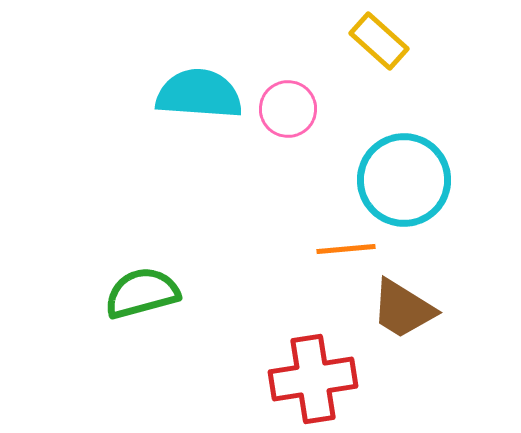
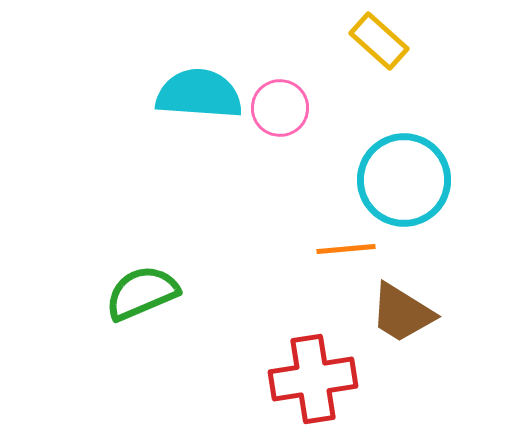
pink circle: moved 8 px left, 1 px up
green semicircle: rotated 8 degrees counterclockwise
brown trapezoid: moved 1 px left, 4 px down
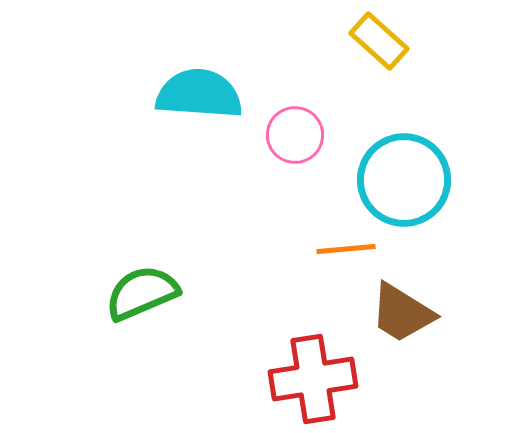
pink circle: moved 15 px right, 27 px down
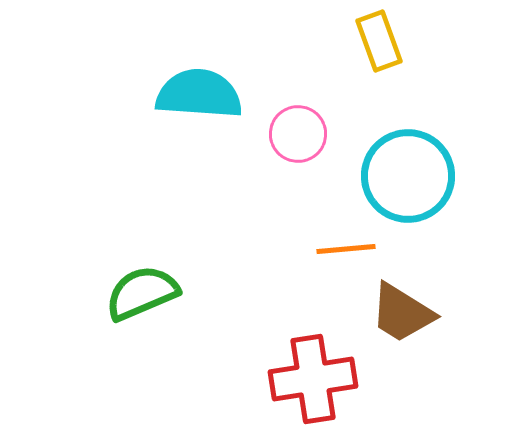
yellow rectangle: rotated 28 degrees clockwise
pink circle: moved 3 px right, 1 px up
cyan circle: moved 4 px right, 4 px up
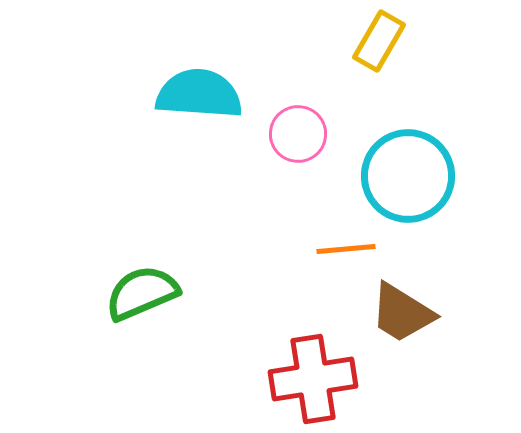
yellow rectangle: rotated 50 degrees clockwise
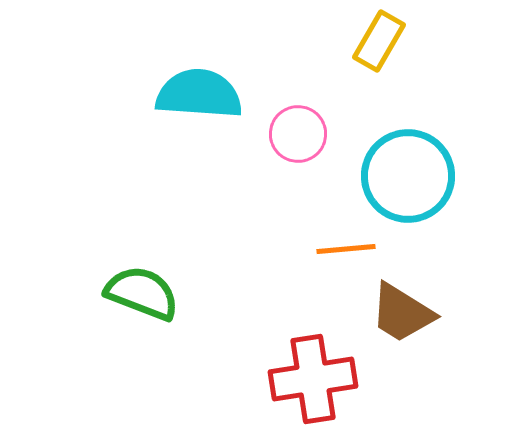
green semicircle: rotated 44 degrees clockwise
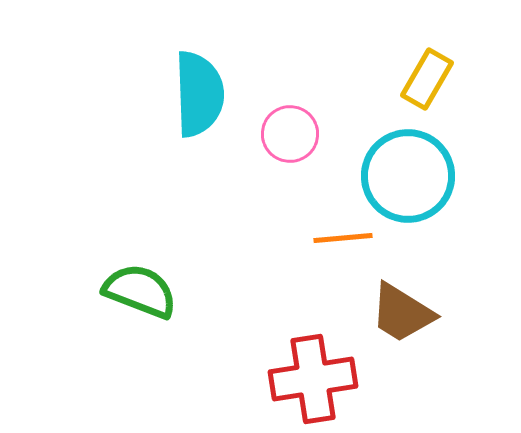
yellow rectangle: moved 48 px right, 38 px down
cyan semicircle: rotated 84 degrees clockwise
pink circle: moved 8 px left
orange line: moved 3 px left, 11 px up
green semicircle: moved 2 px left, 2 px up
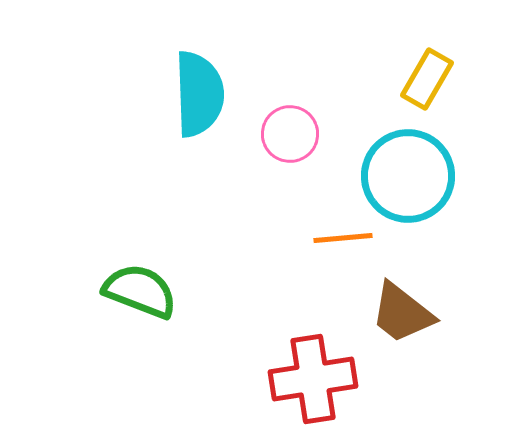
brown trapezoid: rotated 6 degrees clockwise
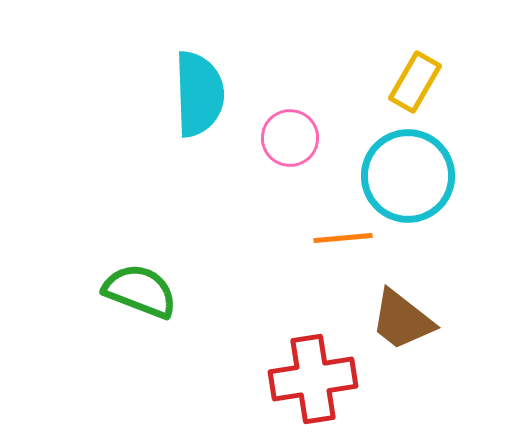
yellow rectangle: moved 12 px left, 3 px down
pink circle: moved 4 px down
brown trapezoid: moved 7 px down
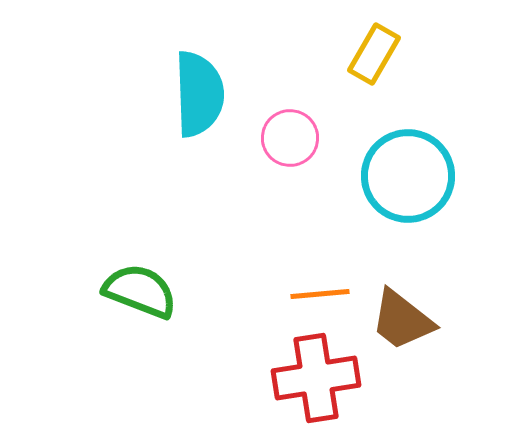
yellow rectangle: moved 41 px left, 28 px up
orange line: moved 23 px left, 56 px down
red cross: moved 3 px right, 1 px up
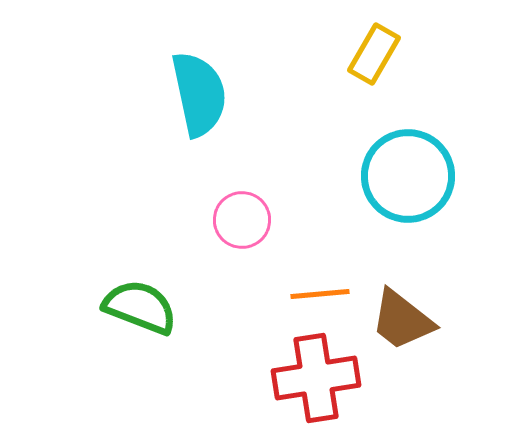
cyan semicircle: rotated 10 degrees counterclockwise
pink circle: moved 48 px left, 82 px down
green semicircle: moved 16 px down
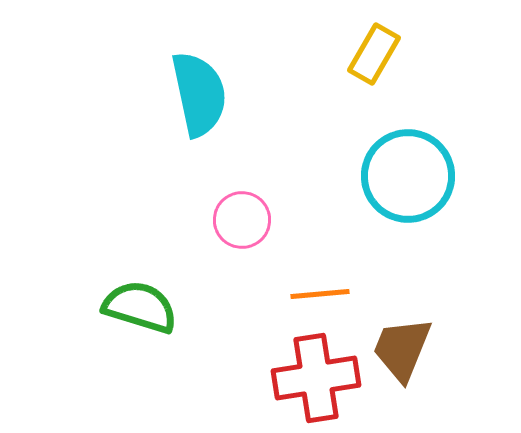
green semicircle: rotated 4 degrees counterclockwise
brown trapezoid: moved 29 px down; rotated 74 degrees clockwise
